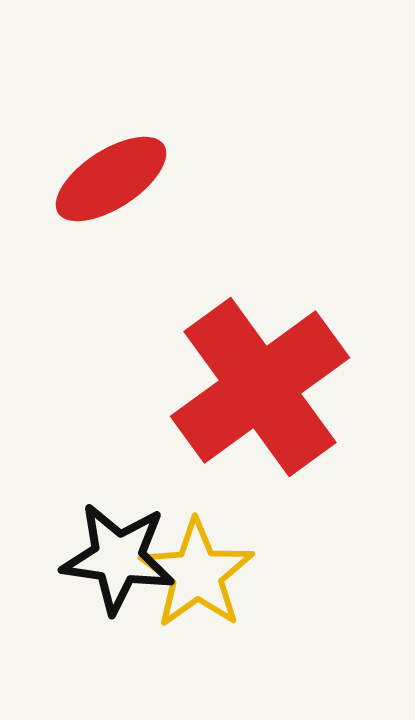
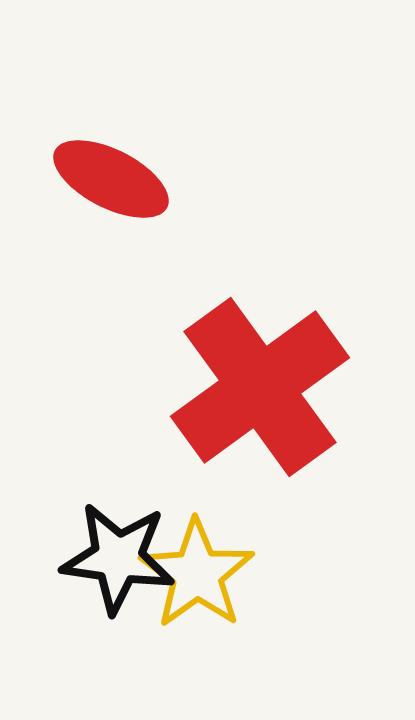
red ellipse: rotated 60 degrees clockwise
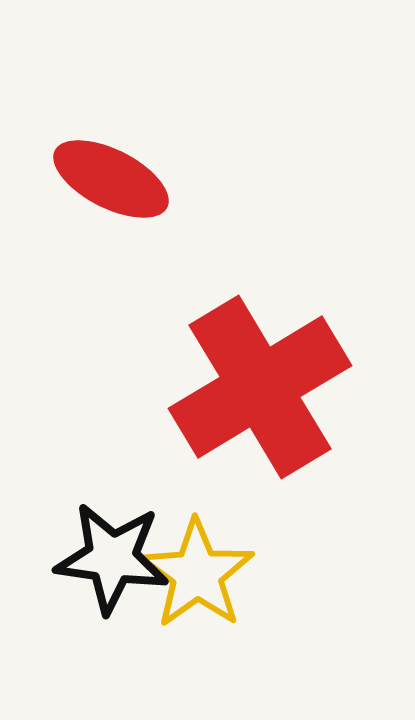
red cross: rotated 5 degrees clockwise
black star: moved 6 px left
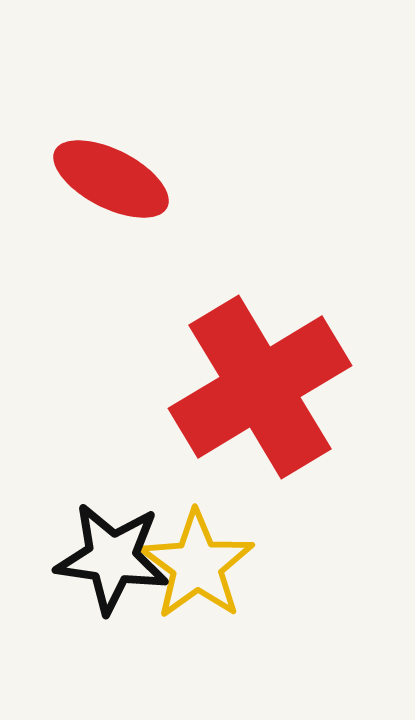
yellow star: moved 9 px up
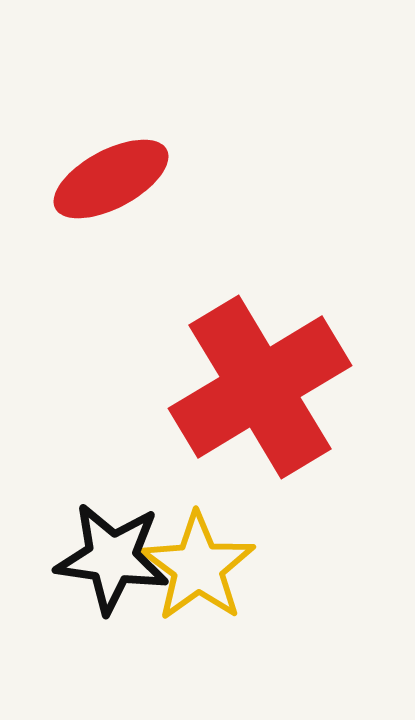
red ellipse: rotated 55 degrees counterclockwise
yellow star: moved 1 px right, 2 px down
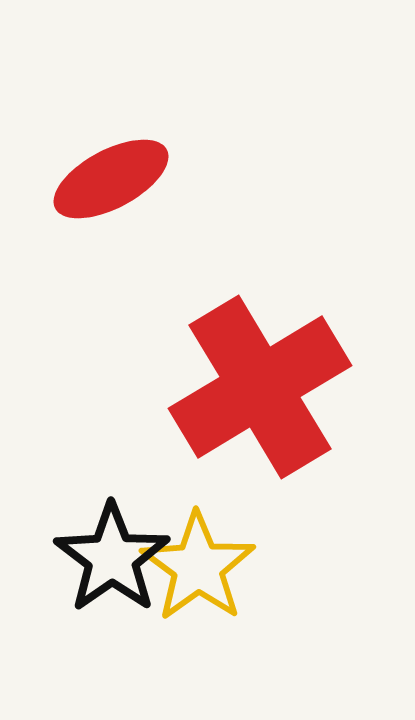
black star: rotated 29 degrees clockwise
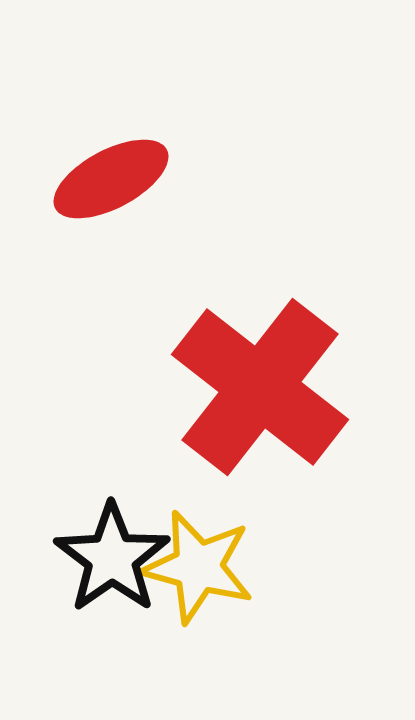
red cross: rotated 21 degrees counterclockwise
yellow star: rotated 21 degrees counterclockwise
